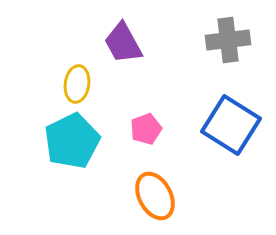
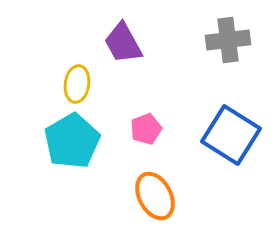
blue square: moved 10 px down
cyan pentagon: rotated 4 degrees counterclockwise
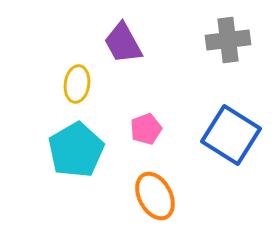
cyan pentagon: moved 4 px right, 9 px down
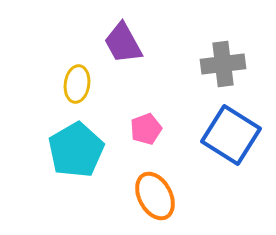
gray cross: moved 5 px left, 24 px down
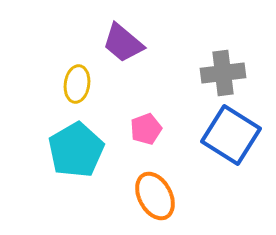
purple trapezoid: rotated 21 degrees counterclockwise
gray cross: moved 9 px down
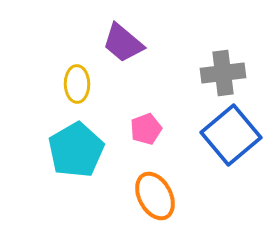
yellow ellipse: rotated 9 degrees counterclockwise
blue square: rotated 18 degrees clockwise
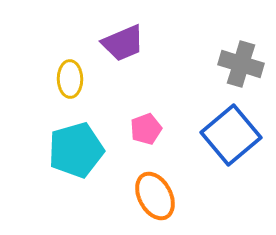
purple trapezoid: rotated 63 degrees counterclockwise
gray cross: moved 18 px right, 9 px up; rotated 24 degrees clockwise
yellow ellipse: moved 7 px left, 5 px up
cyan pentagon: rotated 14 degrees clockwise
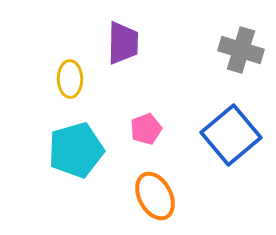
purple trapezoid: rotated 66 degrees counterclockwise
gray cross: moved 14 px up
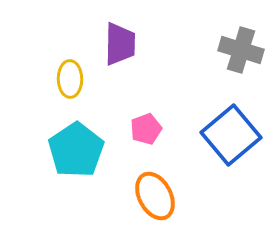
purple trapezoid: moved 3 px left, 1 px down
cyan pentagon: rotated 18 degrees counterclockwise
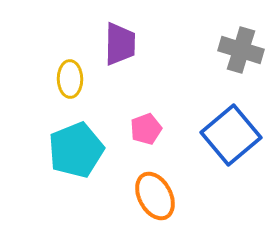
cyan pentagon: rotated 12 degrees clockwise
